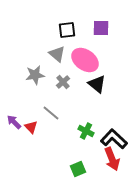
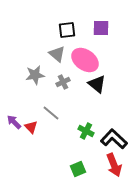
gray cross: rotated 16 degrees clockwise
red arrow: moved 2 px right, 6 px down
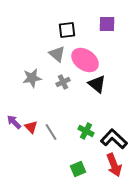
purple square: moved 6 px right, 4 px up
gray star: moved 3 px left, 3 px down
gray line: moved 19 px down; rotated 18 degrees clockwise
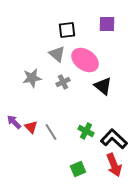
black triangle: moved 6 px right, 2 px down
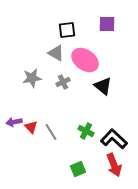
gray triangle: moved 1 px left, 1 px up; rotated 12 degrees counterclockwise
purple arrow: rotated 56 degrees counterclockwise
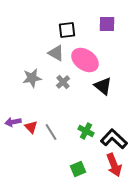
gray cross: rotated 16 degrees counterclockwise
purple arrow: moved 1 px left
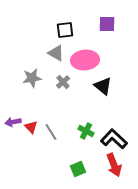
black square: moved 2 px left
pink ellipse: rotated 40 degrees counterclockwise
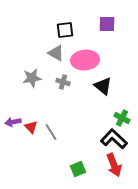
gray cross: rotated 32 degrees counterclockwise
green cross: moved 36 px right, 13 px up
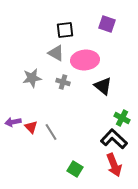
purple square: rotated 18 degrees clockwise
green square: moved 3 px left; rotated 35 degrees counterclockwise
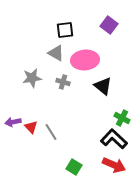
purple square: moved 2 px right, 1 px down; rotated 18 degrees clockwise
red arrow: rotated 45 degrees counterclockwise
green square: moved 1 px left, 2 px up
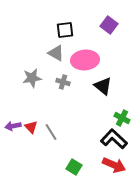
purple arrow: moved 4 px down
